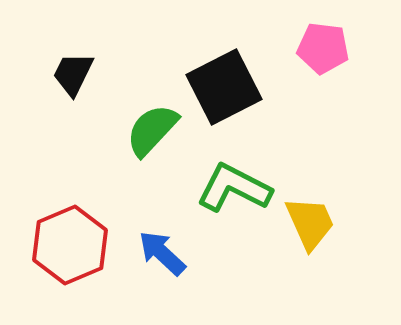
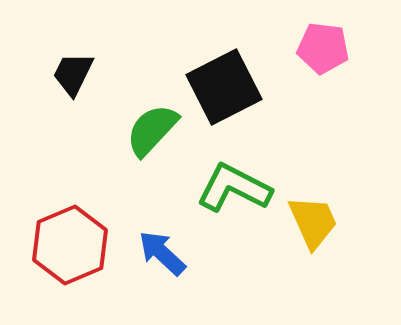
yellow trapezoid: moved 3 px right, 1 px up
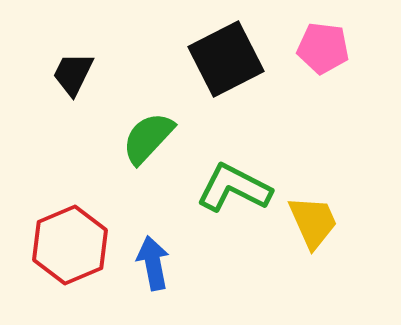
black square: moved 2 px right, 28 px up
green semicircle: moved 4 px left, 8 px down
blue arrow: moved 9 px left, 10 px down; rotated 36 degrees clockwise
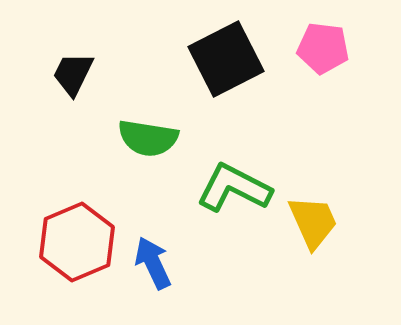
green semicircle: rotated 124 degrees counterclockwise
red hexagon: moved 7 px right, 3 px up
blue arrow: rotated 14 degrees counterclockwise
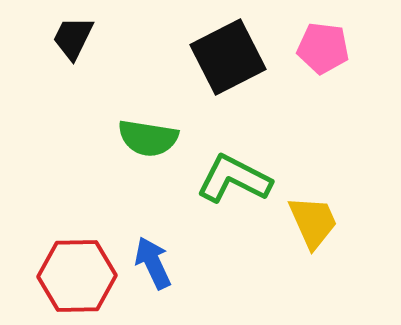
black square: moved 2 px right, 2 px up
black trapezoid: moved 36 px up
green L-shape: moved 9 px up
red hexagon: moved 34 px down; rotated 22 degrees clockwise
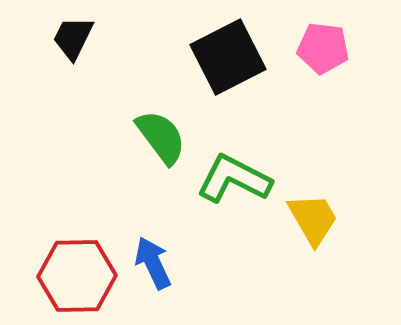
green semicircle: moved 13 px right, 1 px up; rotated 136 degrees counterclockwise
yellow trapezoid: moved 3 px up; rotated 6 degrees counterclockwise
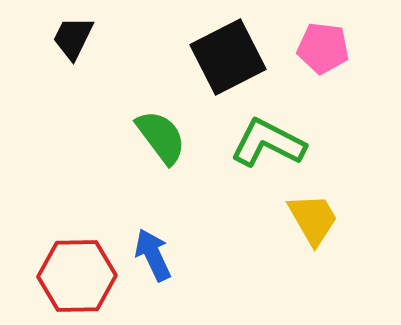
green L-shape: moved 34 px right, 36 px up
blue arrow: moved 8 px up
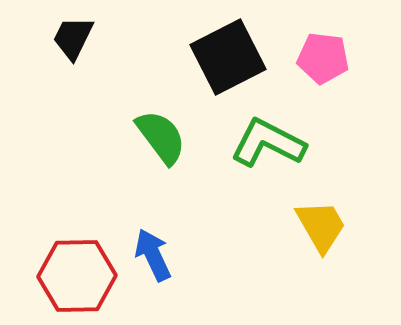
pink pentagon: moved 10 px down
yellow trapezoid: moved 8 px right, 7 px down
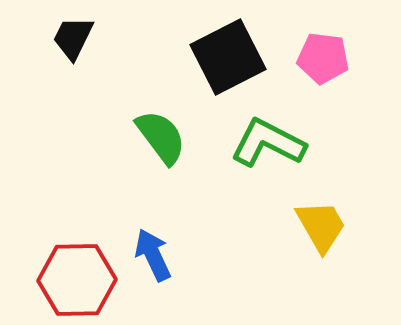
red hexagon: moved 4 px down
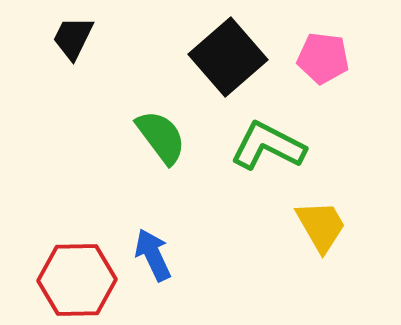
black square: rotated 14 degrees counterclockwise
green L-shape: moved 3 px down
